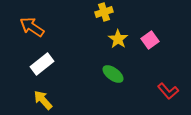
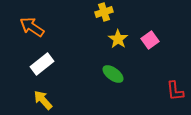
red L-shape: moved 7 px right; rotated 35 degrees clockwise
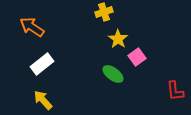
pink square: moved 13 px left, 17 px down
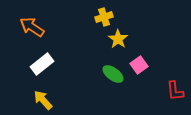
yellow cross: moved 5 px down
pink square: moved 2 px right, 8 px down
